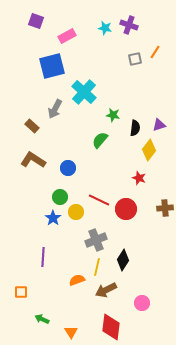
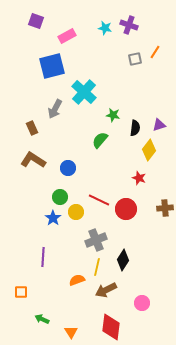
brown rectangle: moved 2 px down; rotated 24 degrees clockwise
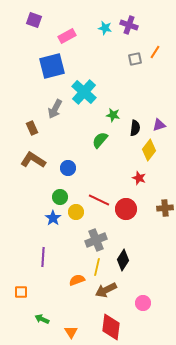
purple square: moved 2 px left, 1 px up
pink circle: moved 1 px right
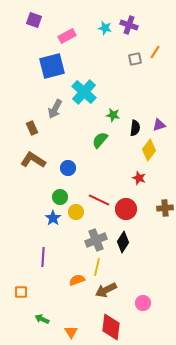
black diamond: moved 18 px up
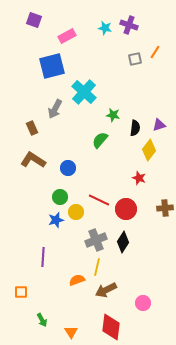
blue star: moved 3 px right, 2 px down; rotated 21 degrees clockwise
green arrow: moved 1 px down; rotated 144 degrees counterclockwise
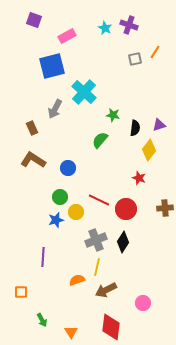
cyan star: rotated 16 degrees clockwise
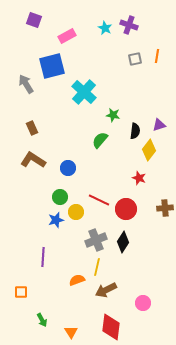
orange line: moved 2 px right, 4 px down; rotated 24 degrees counterclockwise
gray arrow: moved 29 px left, 25 px up; rotated 120 degrees clockwise
black semicircle: moved 3 px down
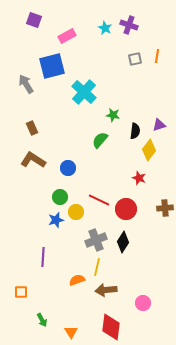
brown arrow: rotated 20 degrees clockwise
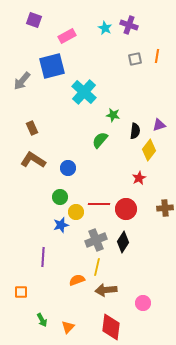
gray arrow: moved 4 px left, 3 px up; rotated 108 degrees counterclockwise
red star: rotated 24 degrees clockwise
red line: moved 4 px down; rotated 25 degrees counterclockwise
blue star: moved 5 px right, 5 px down
orange triangle: moved 3 px left, 5 px up; rotated 16 degrees clockwise
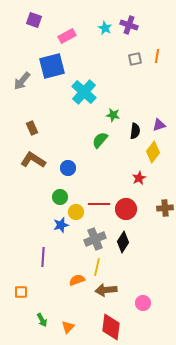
yellow diamond: moved 4 px right, 2 px down
gray cross: moved 1 px left, 1 px up
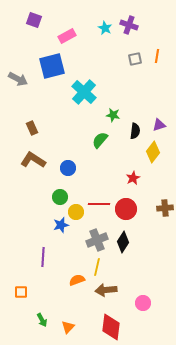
gray arrow: moved 4 px left, 2 px up; rotated 102 degrees counterclockwise
red star: moved 6 px left
gray cross: moved 2 px right, 1 px down
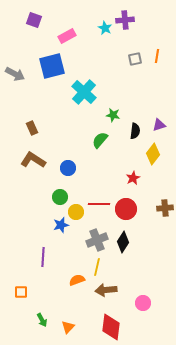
purple cross: moved 4 px left, 5 px up; rotated 24 degrees counterclockwise
gray arrow: moved 3 px left, 5 px up
yellow diamond: moved 2 px down
